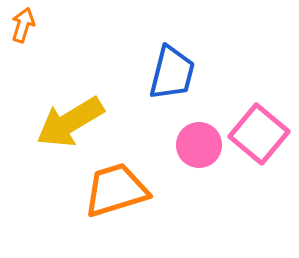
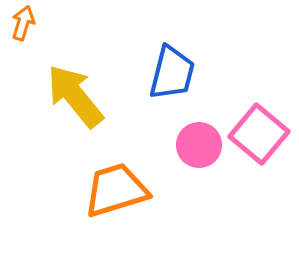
orange arrow: moved 2 px up
yellow arrow: moved 5 px right, 26 px up; rotated 82 degrees clockwise
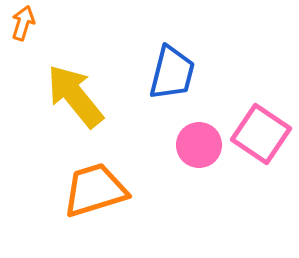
pink square: moved 2 px right; rotated 6 degrees counterclockwise
orange trapezoid: moved 21 px left
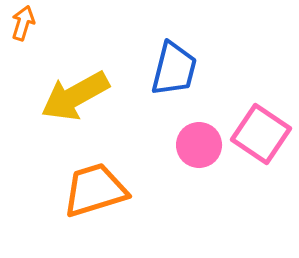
blue trapezoid: moved 2 px right, 4 px up
yellow arrow: rotated 80 degrees counterclockwise
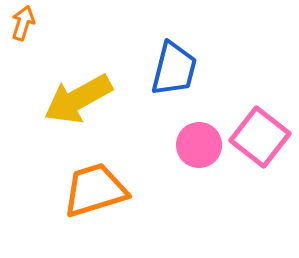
yellow arrow: moved 3 px right, 3 px down
pink square: moved 1 px left, 3 px down; rotated 4 degrees clockwise
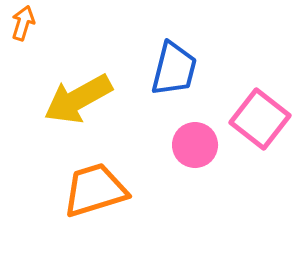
pink square: moved 18 px up
pink circle: moved 4 px left
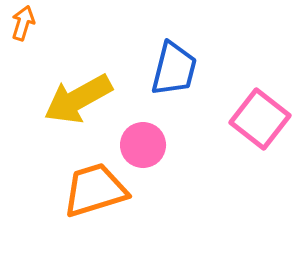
pink circle: moved 52 px left
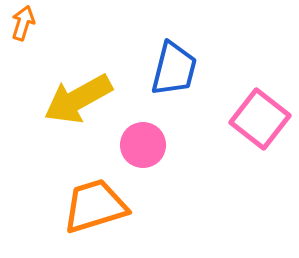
orange trapezoid: moved 16 px down
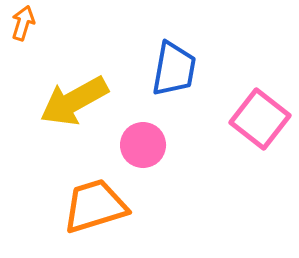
blue trapezoid: rotated 4 degrees counterclockwise
yellow arrow: moved 4 px left, 2 px down
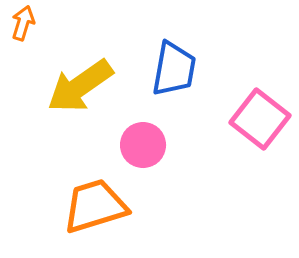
yellow arrow: moved 6 px right, 15 px up; rotated 6 degrees counterclockwise
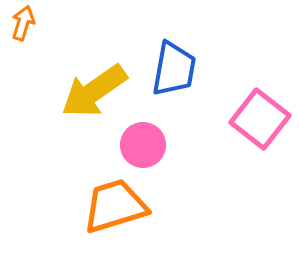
yellow arrow: moved 14 px right, 5 px down
orange trapezoid: moved 20 px right
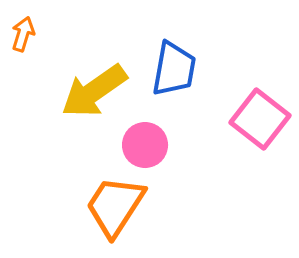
orange arrow: moved 11 px down
pink circle: moved 2 px right
orange trapezoid: rotated 40 degrees counterclockwise
